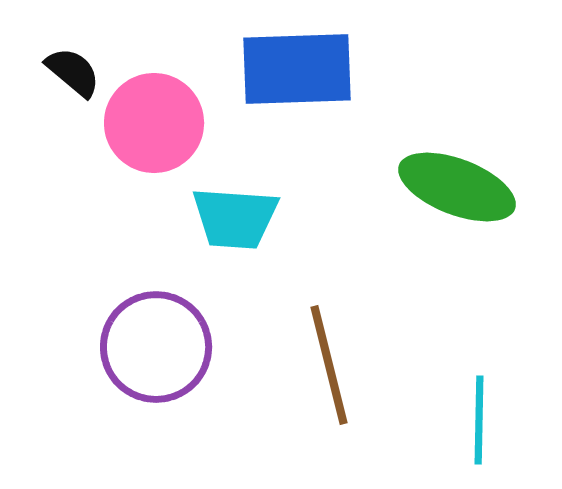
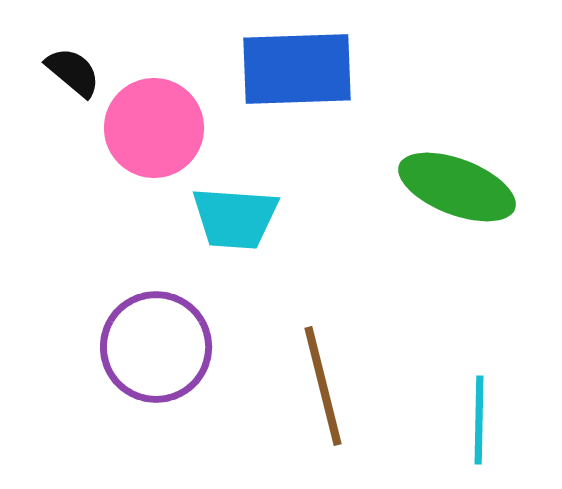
pink circle: moved 5 px down
brown line: moved 6 px left, 21 px down
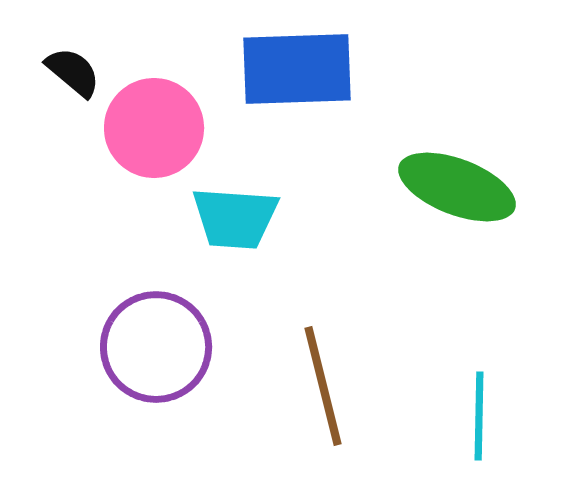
cyan line: moved 4 px up
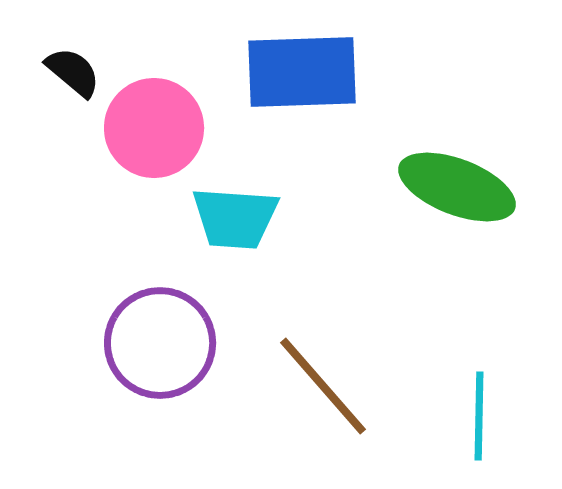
blue rectangle: moved 5 px right, 3 px down
purple circle: moved 4 px right, 4 px up
brown line: rotated 27 degrees counterclockwise
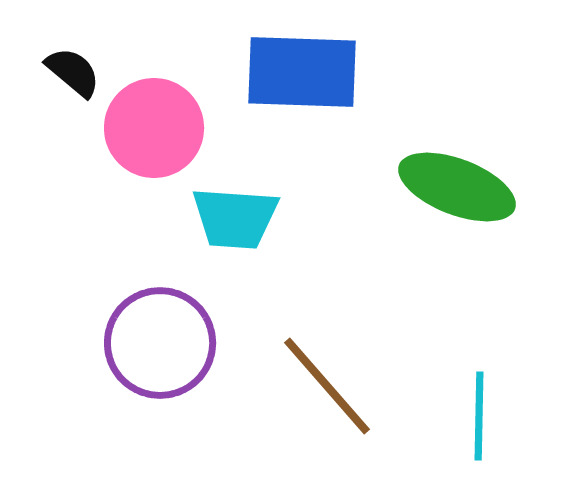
blue rectangle: rotated 4 degrees clockwise
brown line: moved 4 px right
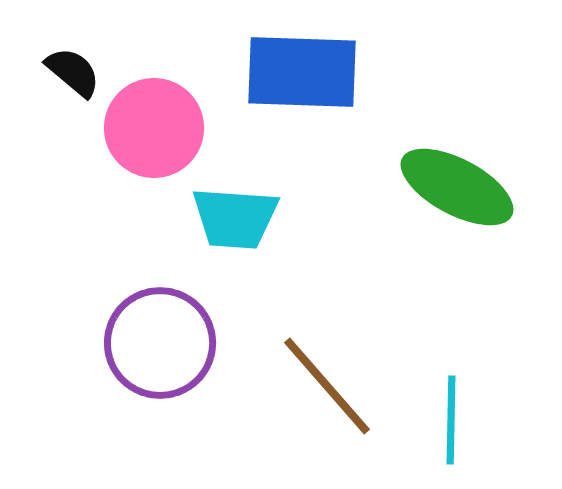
green ellipse: rotated 7 degrees clockwise
cyan line: moved 28 px left, 4 px down
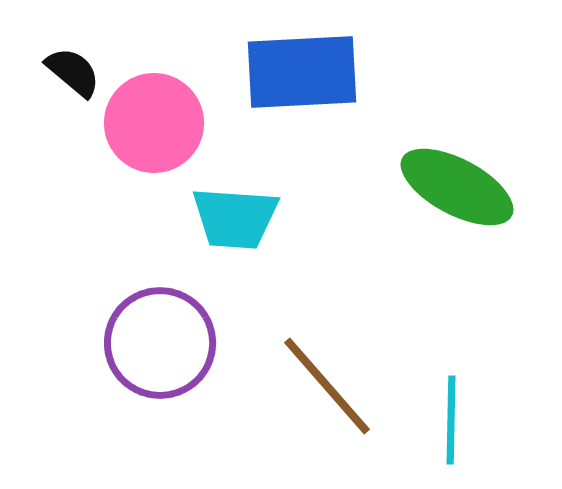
blue rectangle: rotated 5 degrees counterclockwise
pink circle: moved 5 px up
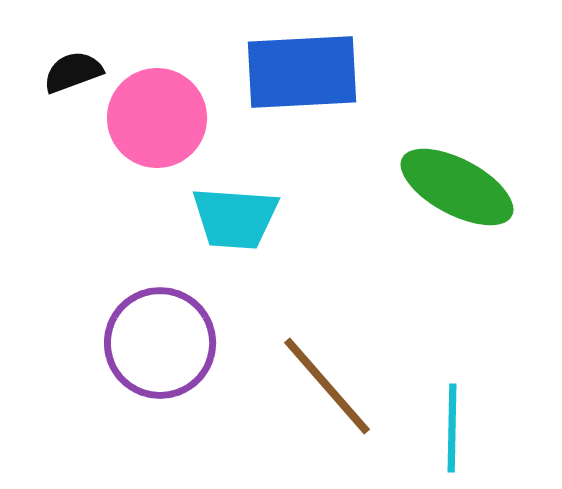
black semicircle: rotated 60 degrees counterclockwise
pink circle: moved 3 px right, 5 px up
cyan line: moved 1 px right, 8 px down
